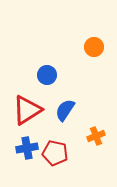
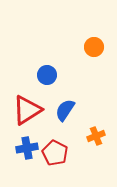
red pentagon: rotated 15 degrees clockwise
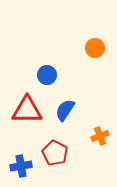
orange circle: moved 1 px right, 1 px down
red triangle: rotated 32 degrees clockwise
orange cross: moved 4 px right
blue cross: moved 6 px left, 18 px down
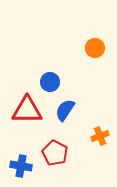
blue circle: moved 3 px right, 7 px down
blue cross: rotated 20 degrees clockwise
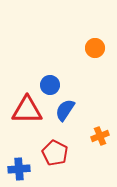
blue circle: moved 3 px down
blue cross: moved 2 px left, 3 px down; rotated 15 degrees counterclockwise
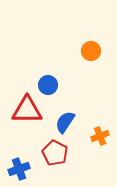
orange circle: moved 4 px left, 3 px down
blue circle: moved 2 px left
blue semicircle: moved 12 px down
blue cross: rotated 15 degrees counterclockwise
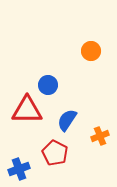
blue semicircle: moved 2 px right, 2 px up
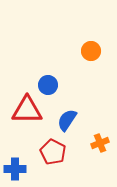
orange cross: moved 7 px down
red pentagon: moved 2 px left, 1 px up
blue cross: moved 4 px left; rotated 20 degrees clockwise
